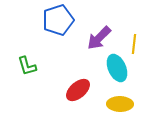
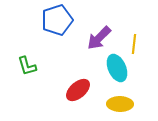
blue pentagon: moved 1 px left
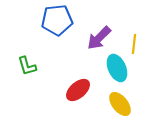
blue pentagon: rotated 12 degrees clockwise
yellow ellipse: rotated 50 degrees clockwise
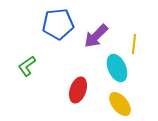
blue pentagon: moved 1 px right, 4 px down
purple arrow: moved 3 px left, 2 px up
green L-shape: rotated 70 degrees clockwise
red ellipse: rotated 30 degrees counterclockwise
